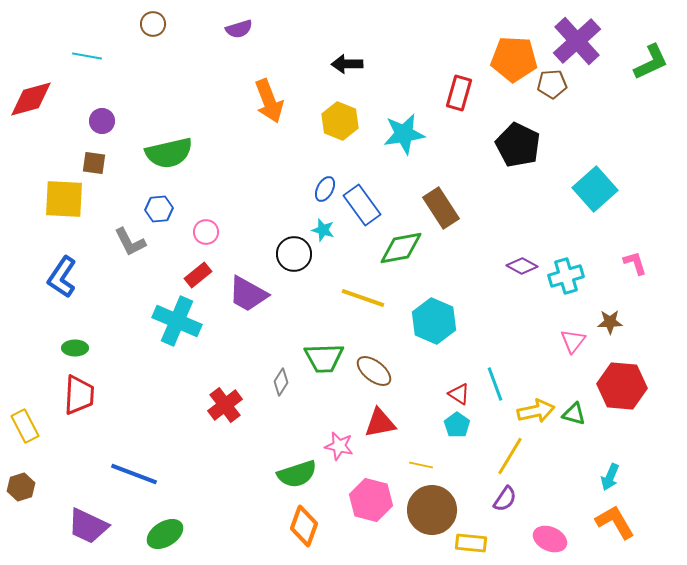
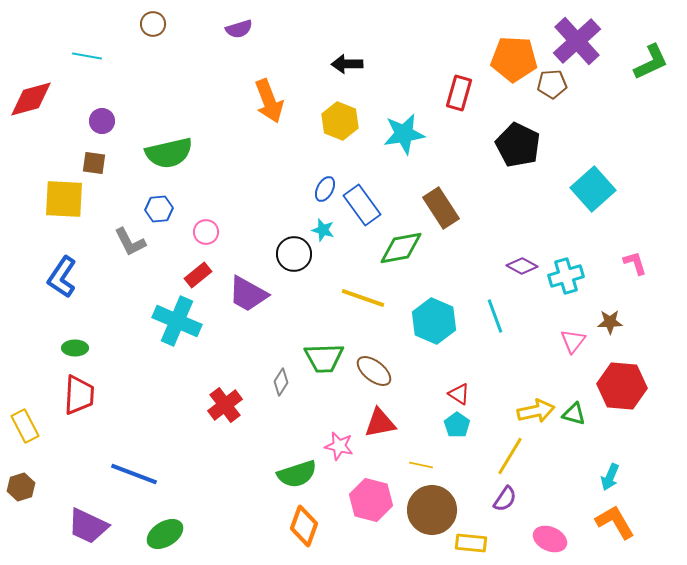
cyan square at (595, 189): moved 2 px left
cyan line at (495, 384): moved 68 px up
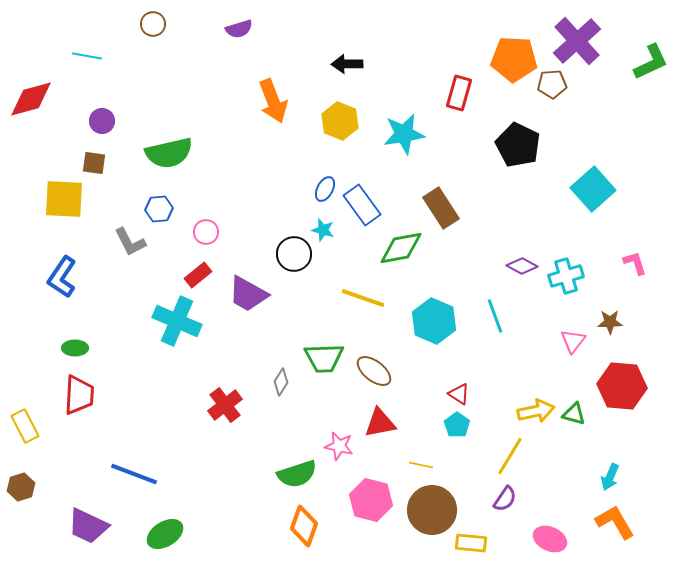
orange arrow at (269, 101): moved 4 px right
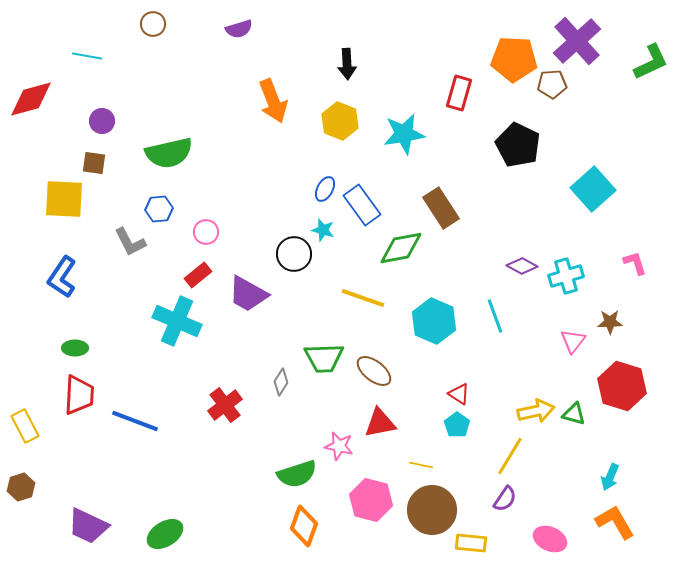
black arrow at (347, 64): rotated 92 degrees counterclockwise
red hexagon at (622, 386): rotated 12 degrees clockwise
blue line at (134, 474): moved 1 px right, 53 px up
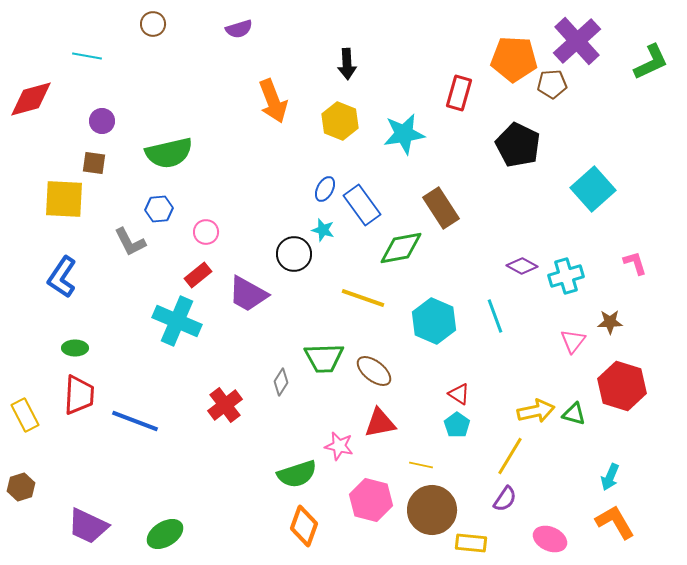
yellow rectangle at (25, 426): moved 11 px up
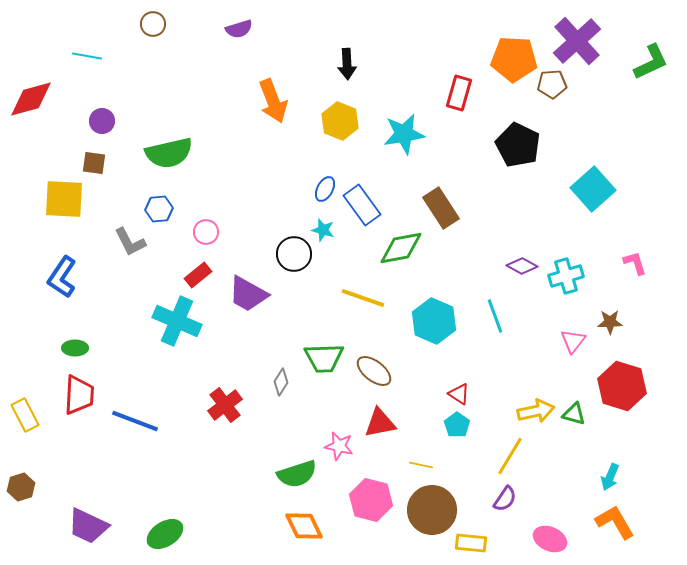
orange diamond at (304, 526): rotated 45 degrees counterclockwise
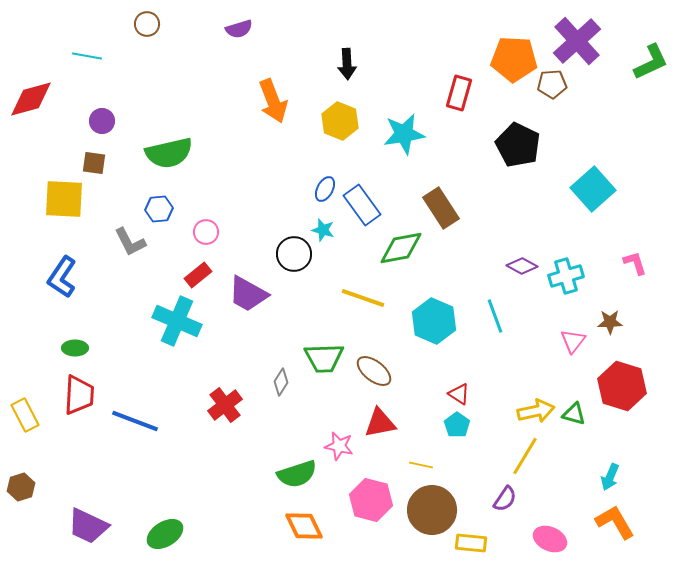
brown circle at (153, 24): moved 6 px left
yellow line at (510, 456): moved 15 px right
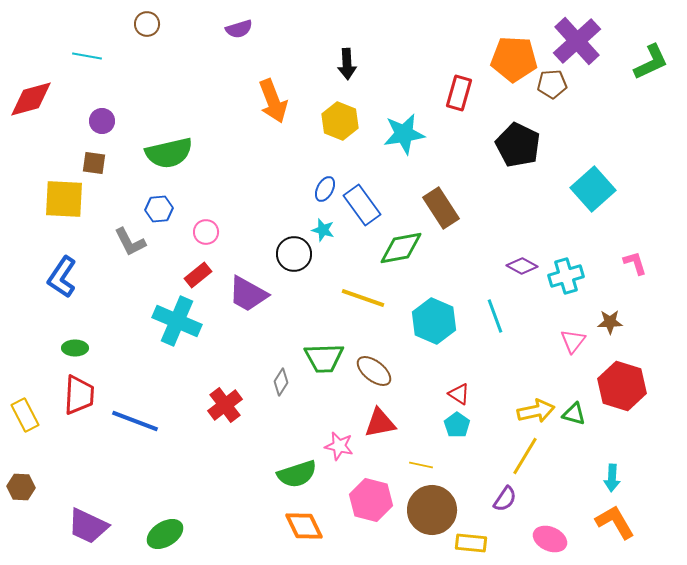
cyan arrow at (610, 477): moved 2 px right, 1 px down; rotated 20 degrees counterclockwise
brown hexagon at (21, 487): rotated 20 degrees clockwise
